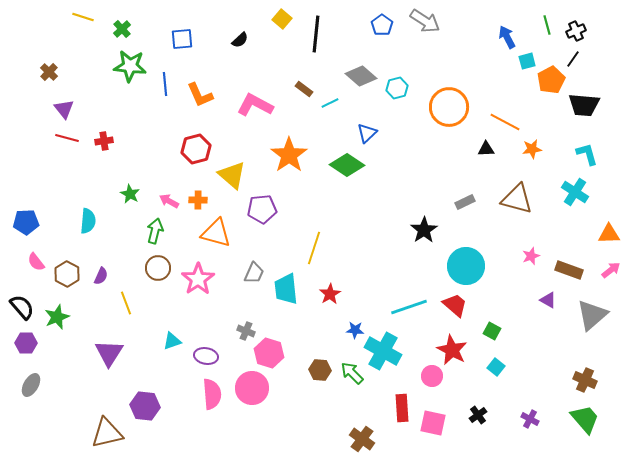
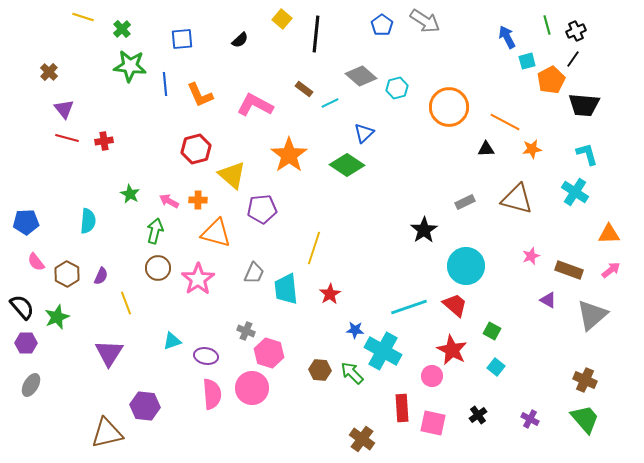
blue triangle at (367, 133): moved 3 px left
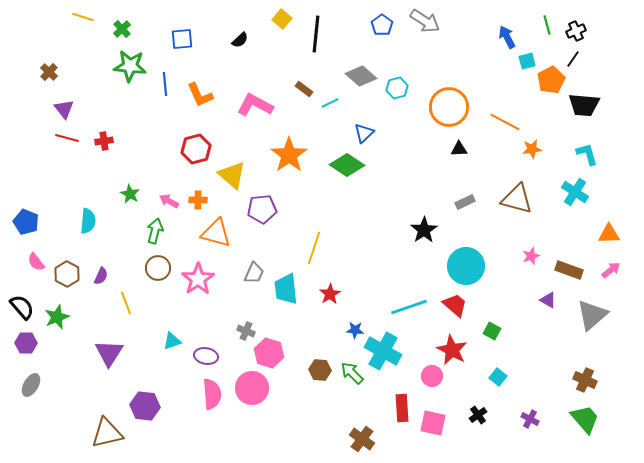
black triangle at (486, 149): moved 27 px left
blue pentagon at (26, 222): rotated 25 degrees clockwise
cyan square at (496, 367): moved 2 px right, 10 px down
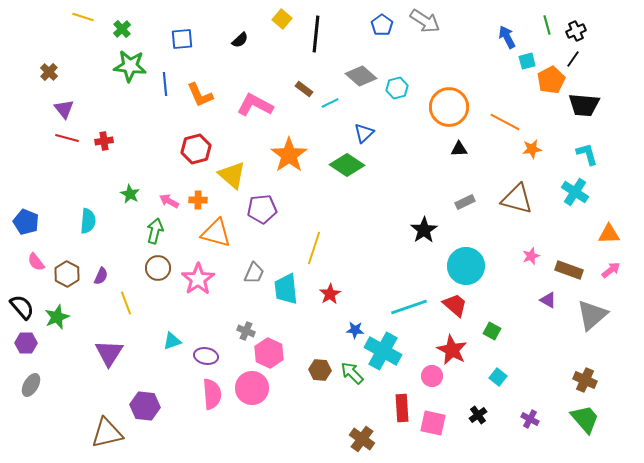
pink hexagon at (269, 353): rotated 8 degrees clockwise
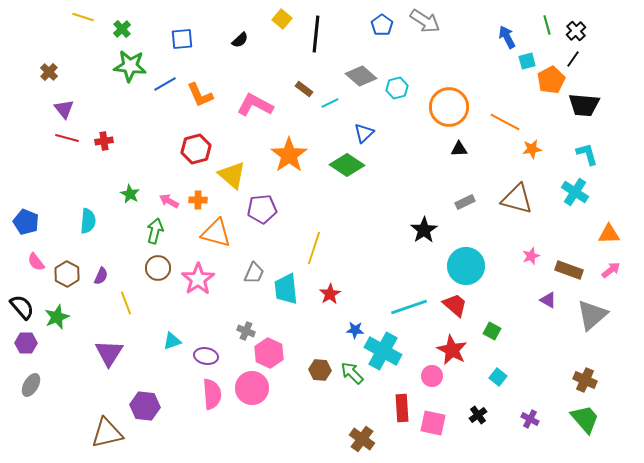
black cross at (576, 31): rotated 18 degrees counterclockwise
blue line at (165, 84): rotated 65 degrees clockwise
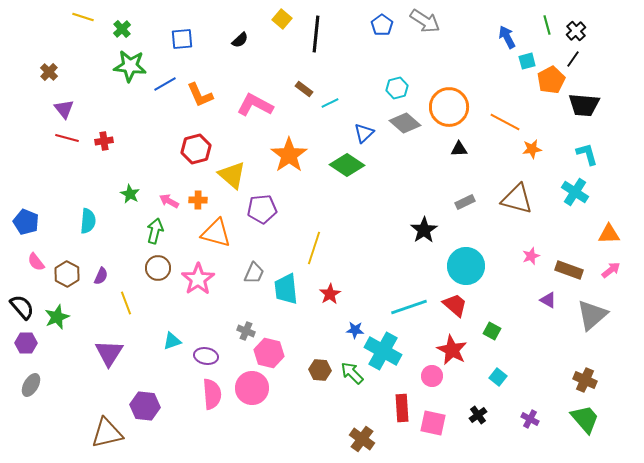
gray diamond at (361, 76): moved 44 px right, 47 px down
pink hexagon at (269, 353): rotated 12 degrees counterclockwise
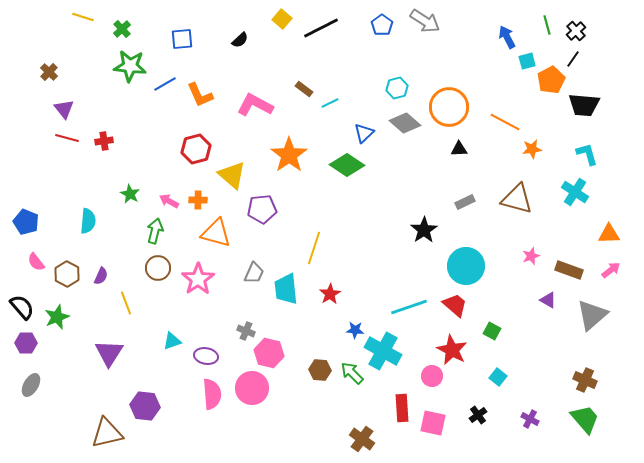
black line at (316, 34): moved 5 px right, 6 px up; rotated 57 degrees clockwise
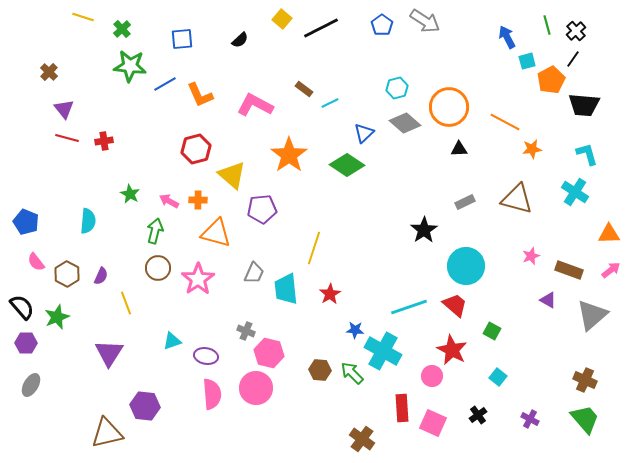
pink circle at (252, 388): moved 4 px right
pink square at (433, 423): rotated 12 degrees clockwise
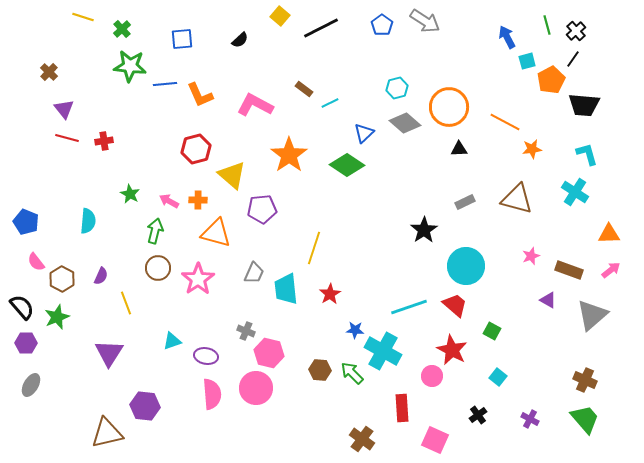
yellow square at (282, 19): moved 2 px left, 3 px up
blue line at (165, 84): rotated 25 degrees clockwise
brown hexagon at (67, 274): moved 5 px left, 5 px down
pink square at (433, 423): moved 2 px right, 17 px down
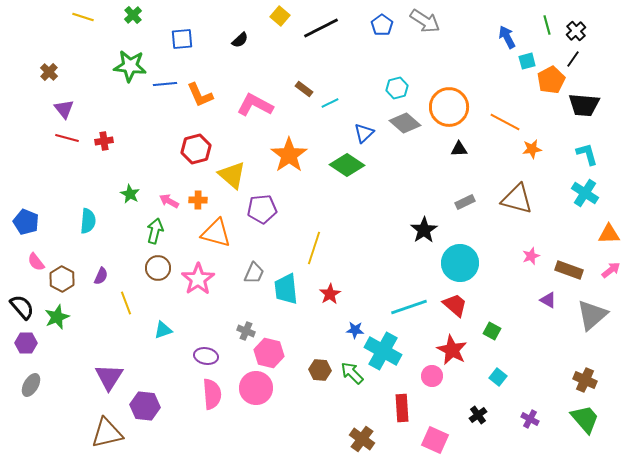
green cross at (122, 29): moved 11 px right, 14 px up
cyan cross at (575, 192): moved 10 px right, 1 px down
cyan circle at (466, 266): moved 6 px left, 3 px up
cyan triangle at (172, 341): moved 9 px left, 11 px up
purple triangle at (109, 353): moved 24 px down
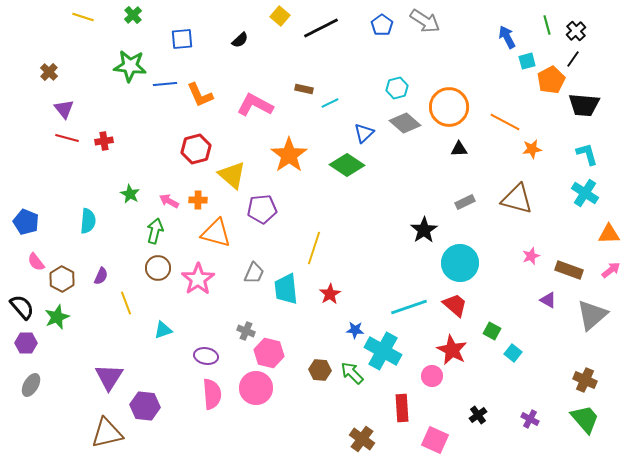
brown rectangle at (304, 89): rotated 24 degrees counterclockwise
cyan square at (498, 377): moved 15 px right, 24 px up
